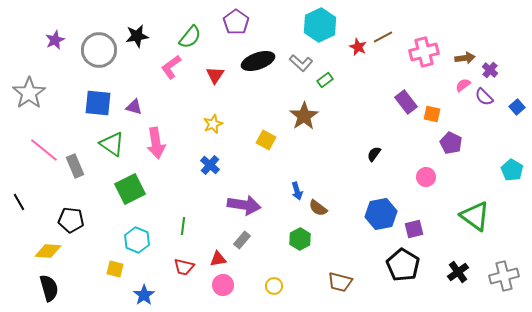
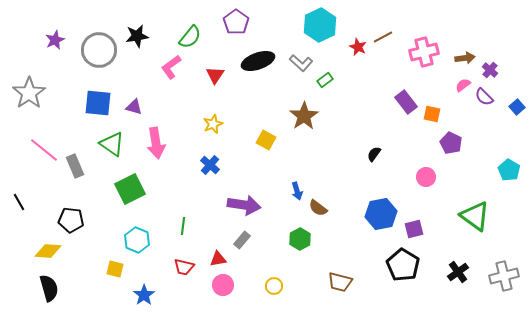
cyan pentagon at (512, 170): moved 3 px left
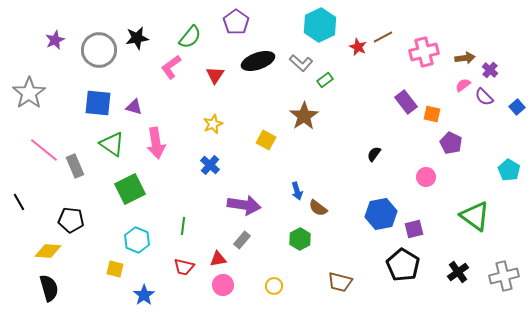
black star at (137, 36): moved 2 px down
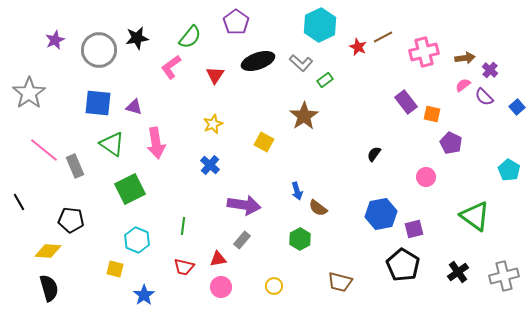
yellow square at (266, 140): moved 2 px left, 2 px down
pink circle at (223, 285): moved 2 px left, 2 px down
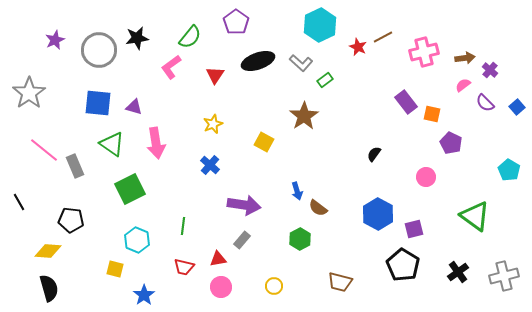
purple semicircle at (484, 97): moved 1 px right, 6 px down
blue hexagon at (381, 214): moved 3 px left; rotated 20 degrees counterclockwise
